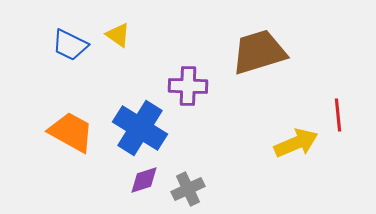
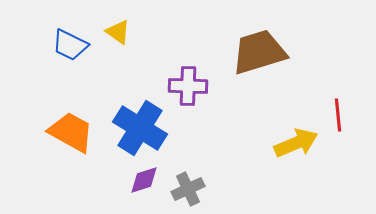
yellow triangle: moved 3 px up
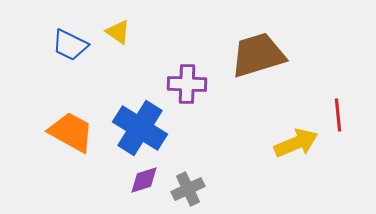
brown trapezoid: moved 1 px left, 3 px down
purple cross: moved 1 px left, 2 px up
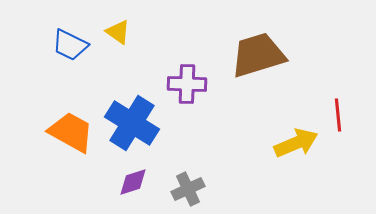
blue cross: moved 8 px left, 5 px up
purple diamond: moved 11 px left, 2 px down
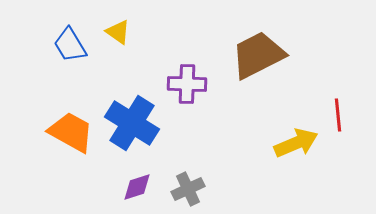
blue trapezoid: rotated 33 degrees clockwise
brown trapezoid: rotated 10 degrees counterclockwise
purple diamond: moved 4 px right, 5 px down
